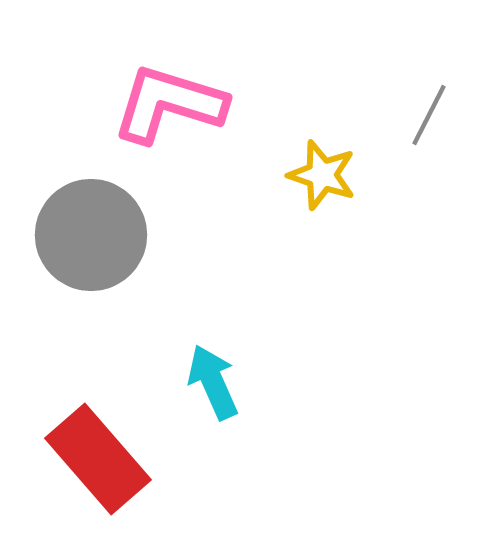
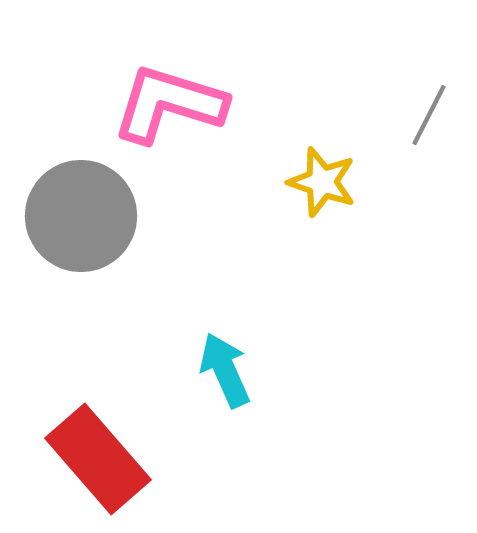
yellow star: moved 7 px down
gray circle: moved 10 px left, 19 px up
cyan arrow: moved 12 px right, 12 px up
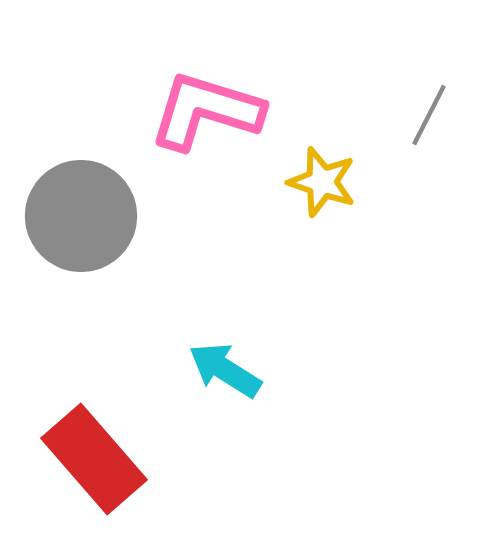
pink L-shape: moved 37 px right, 7 px down
cyan arrow: rotated 34 degrees counterclockwise
red rectangle: moved 4 px left
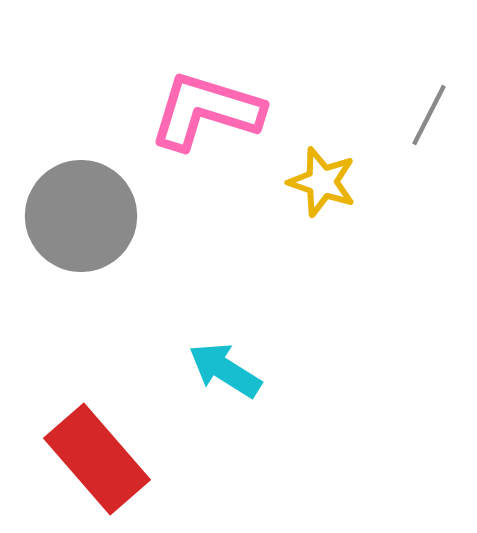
red rectangle: moved 3 px right
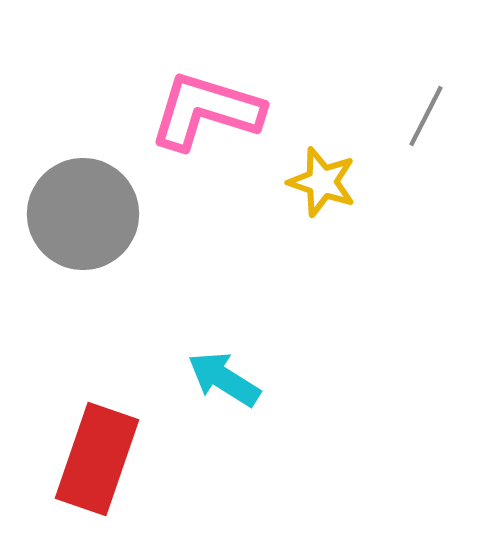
gray line: moved 3 px left, 1 px down
gray circle: moved 2 px right, 2 px up
cyan arrow: moved 1 px left, 9 px down
red rectangle: rotated 60 degrees clockwise
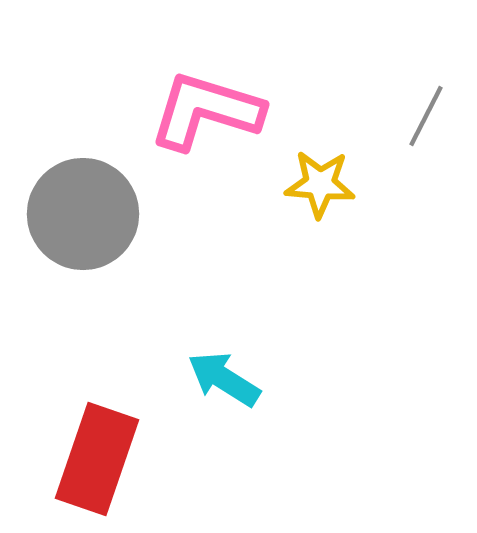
yellow star: moved 2 px left, 2 px down; rotated 14 degrees counterclockwise
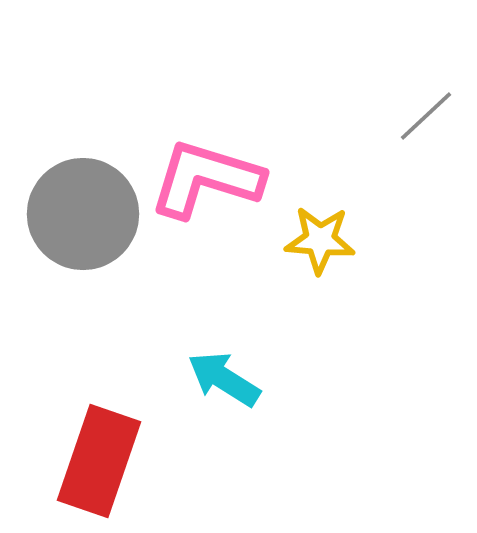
pink L-shape: moved 68 px down
gray line: rotated 20 degrees clockwise
yellow star: moved 56 px down
red rectangle: moved 2 px right, 2 px down
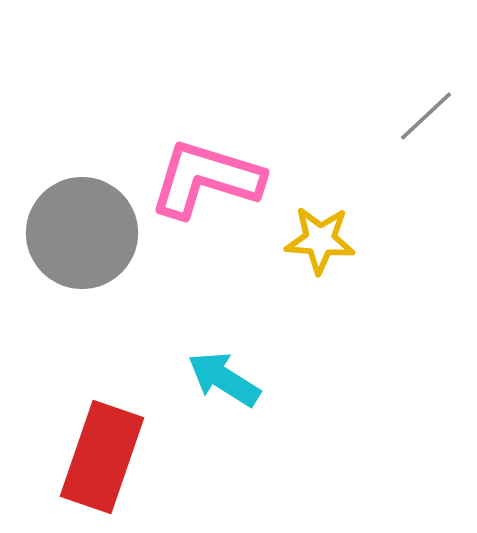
gray circle: moved 1 px left, 19 px down
red rectangle: moved 3 px right, 4 px up
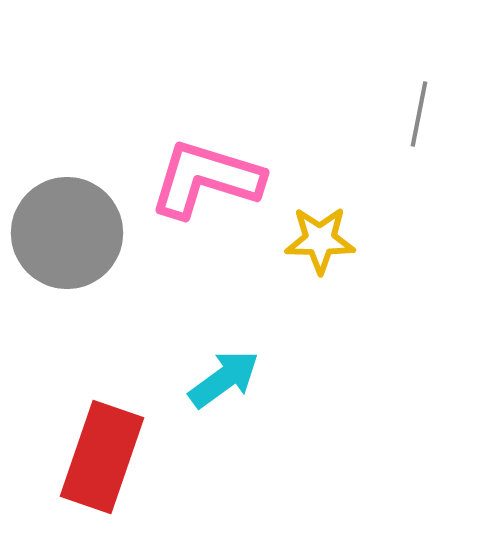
gray line: moved 7 px left, 2 px up; rotated 36 degrees counterclockwise
gray circle: moved 15 px left
yellow star: rotated 4 degrees counterclockwise
cyan arrow: rotated 112 degrees clockwise
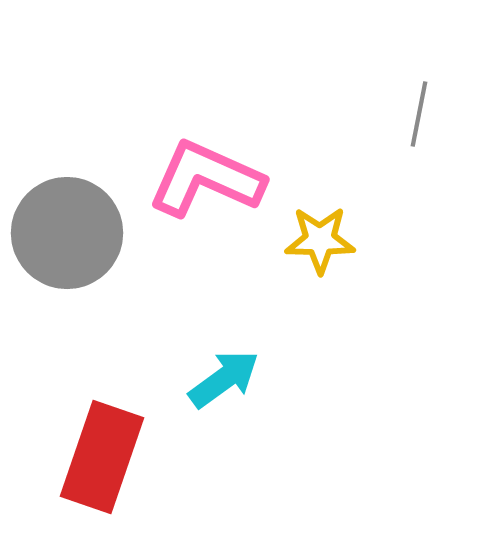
pink L-shape: rotated 7 degrees clockwise
